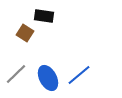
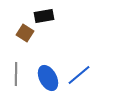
black rectangle: rotated 18 degrees counterclockwise
gray line: rotated 45 degrees counterclockwise
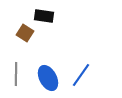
black rectangle: rotated 18 degrees clockwise
blue line: moved 2 px right; rotated 15 degrees counterclockwise
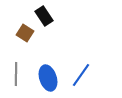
black rectangle: rotated 48 degrees clockwise
blue ellipse: rotated 10 degrees clockwise
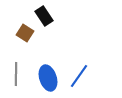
blue line: moved 2 px left, 1 px down
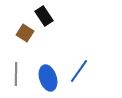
blue line: moved 5 px up
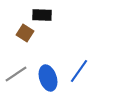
black rectangle: moved 2 px left, 1 px up; rotated 54 degrees counterclockwise
gray line: rotated 55 degrees clockwise
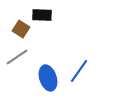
brown square: moved 4 px left, 4 px up
gray line: moved 1 px right, 17 px up
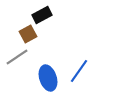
black rectangle: rotated 30 degrees counterclockwise
brown square: moved 7 px right, 5 px down; rotated 30 degrees clockwise
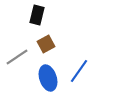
black rectangle: moved 5 px left; rotated 48 degrees counterclockwise
brown square: moved 18 px right, 10 px down
